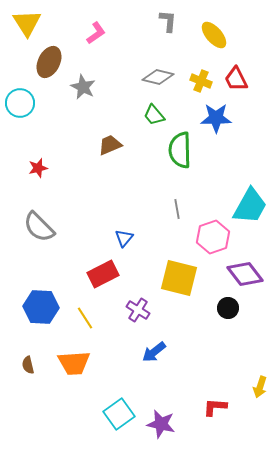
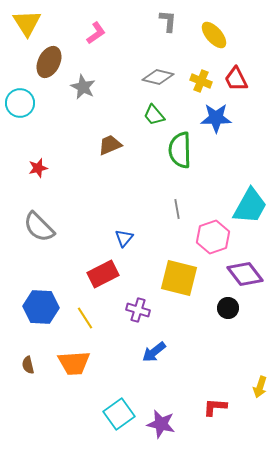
purple cross: rotated 15 degrees counterclockwise
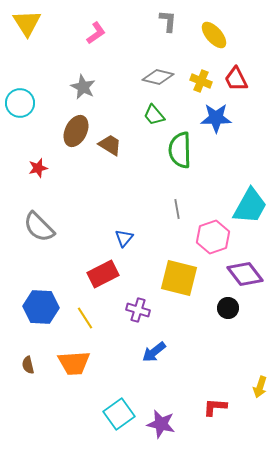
brown ellipse: moved 27 px right, 69 px down
brown trapezoid: rotated 55 degrees clockwise
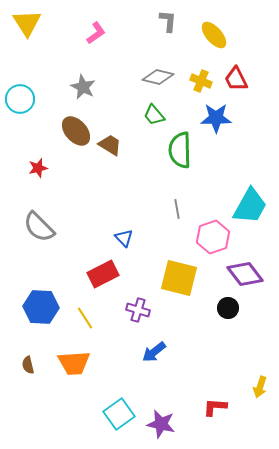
cyan circle: moved 4 px up
brown ellipse: rotated 68 degrees counterclockwise
blue triangle: rotated 24 degrees counterclockwise
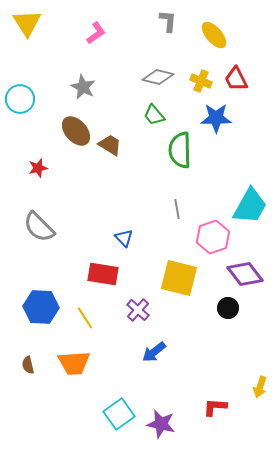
red rectangle: rotated 36 degrees clockwise
purple cross: rotated 25 degrees clockwise
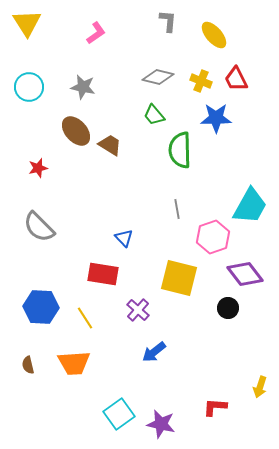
gray star: rotated 15 degrees counterclockwise
cyan circle: moved 9 px right, 12 px up
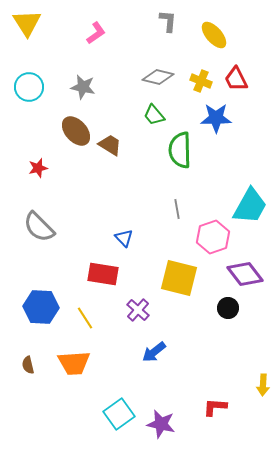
yellow arrow: moved 3 px right, 2 px up; rotated 15 degrees counterclockwise
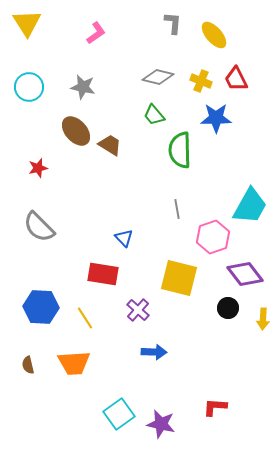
gray L-shape: moved 5 px right, 2 px down
blue arrow: rotated 140 degrees counterclockwise
yellow arrow: moved 66 px up
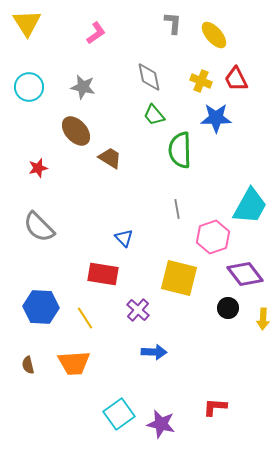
gray diamond: moved 9 px left; rotated 64 degrees clockwise
brown trapezoid: moved 13 px down
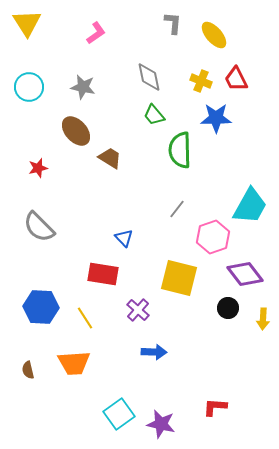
gray line: rotated 48 degrees clockwise
brown semicircle: moved 5 px down
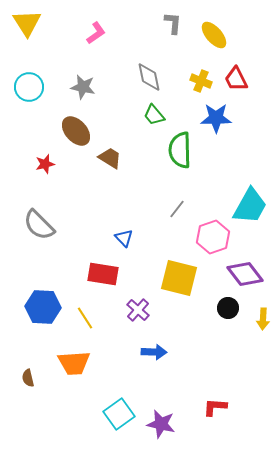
red star: moved 7 px right, 4 px up
gray semicircle: moved 2 px up
blue hexagon: moved 2 px right
brown semicircle: moved 8 px down
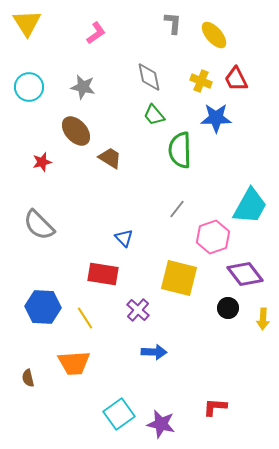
red star: moved 3 px left, 2 px up
